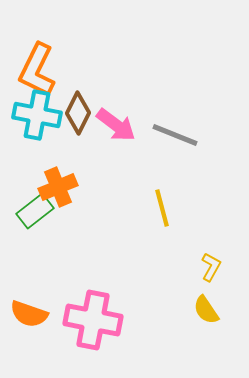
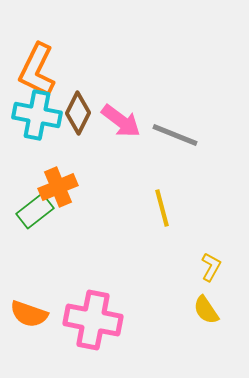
pink arrow: moved 5 px right, 4 px up
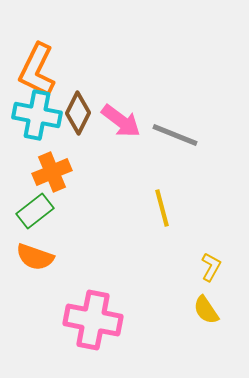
orange cross: moved 6 px left, 15 px up
orange semicircle: moved 6 px right, 57 px up
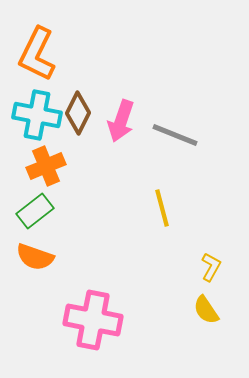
orange L-shape: moved 16 px up
pink arrow: rotated 72 degrees clockwise
orange cross: moved 6 px left, 6 px up
